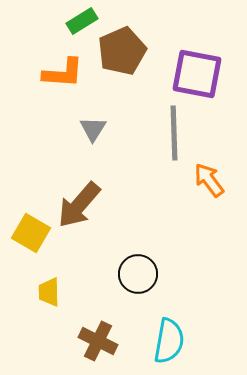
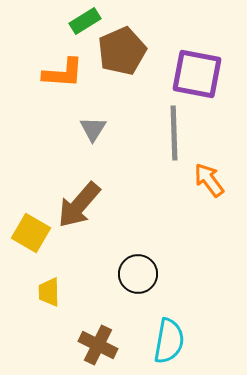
green rectangle: moved 3 px right
brown cross: moved 4 px down
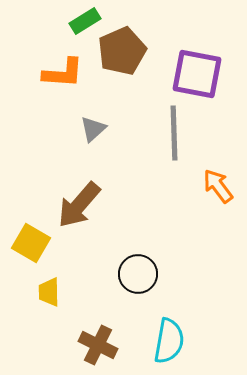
gray triangle: rotated 16 degrees clockwise
orange arrow: moved 9 px right, 6 px down
yellow square: moved 10 px down
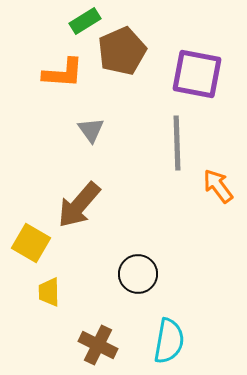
gray triangle: moved 2 px left, 1 px down; rotated 24 degrees counterclockwise
gray line: moved 3 px right, 10 px down
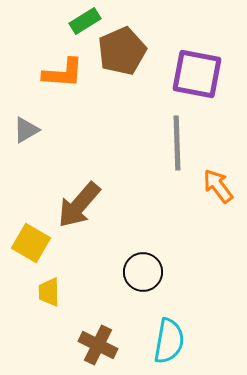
gray triangle: moved 65 px left; rotated 36 degrees clockwise
black circle: moved 5 px right, 2 px up
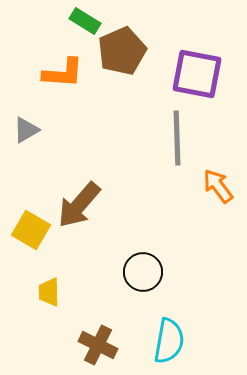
green rectangle: rotated 64 degrees clockwise
gray line: moved 5 px up
yellow square: moved 13 px up
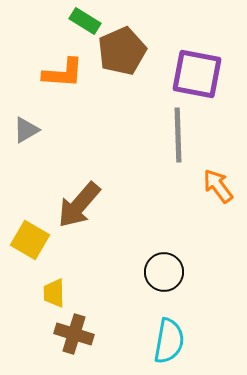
gray line: moved 1 px right, 3 px up
yellow square: moved 1 px left, 10 px down
black circle: moved 21 px right
yellow trapezoid: moved 5 px right, 1 px down
brown cross: moved 24 px left, 11 px up; rotated 9 degrees counterclockwise
